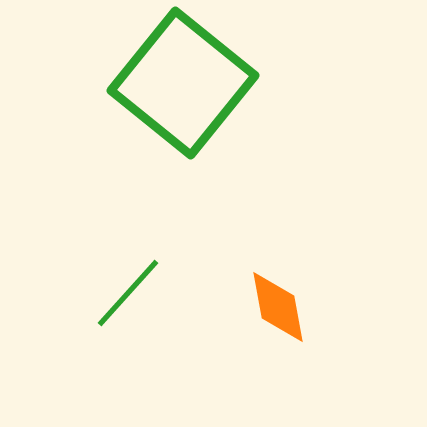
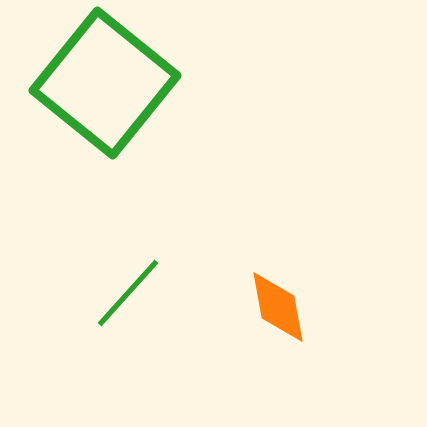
green square: moved 78 px left
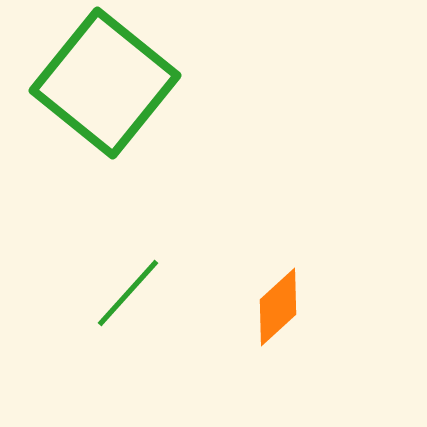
orange diamond: rotated 58 degrees clockwise
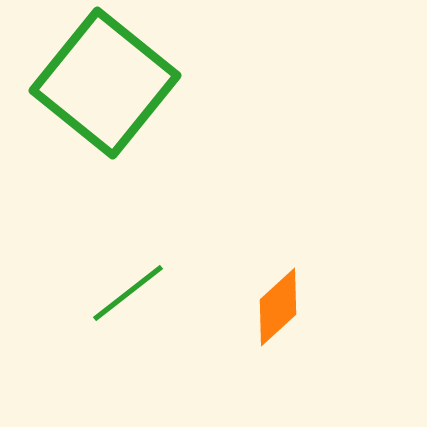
green line: rotated 10 degrees clockwise
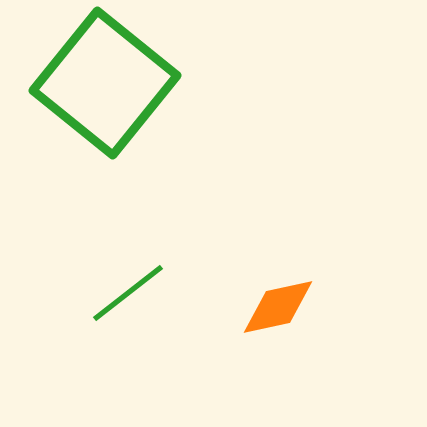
orange diamond: rotated 30 degrees clockwise
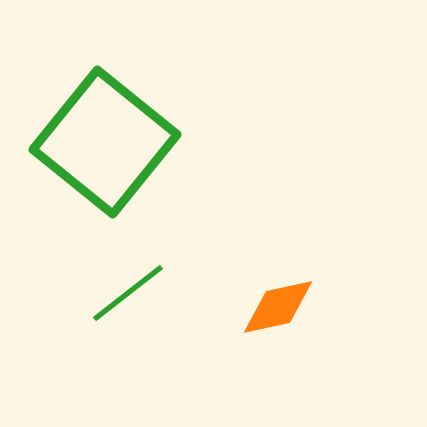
green square: moved 59 px down
